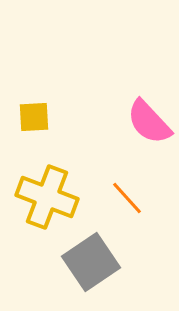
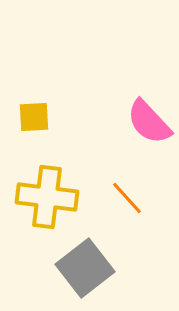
yellow cross: rotated 14 degrees counterclockwise
gray square: moved 6 px left, 6 px down; rotated 4 degrees counterclockwise
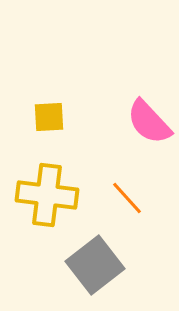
yellow square: moved 15 px right
yellow cross: moved 2 px up
gray square: moved 10 px right, 3 px up
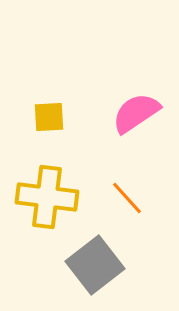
pink semicircle: moved 13 px left, 9 px up; rotated 99 degrees clockwise
yellow cross: moved 2 px down
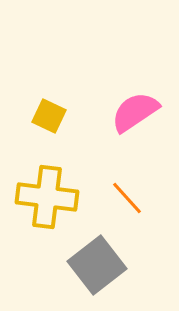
pink semicircle: moved 1 px left, 1 px up
yellow square: moved 1 px up; rotated 28 degrees clockwise
gray square: moved 2 px right
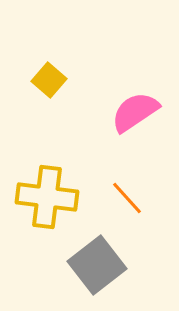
yellow square: moved 36 px up; rotated 16 degrees clockwise
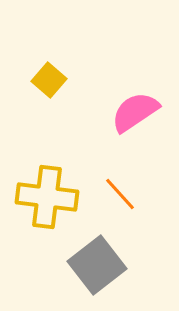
orange line: moved 7 px left, 4 px up
